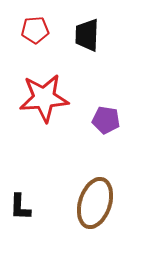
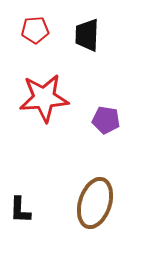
black L-shape: moved 3 px down
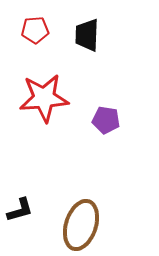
brown ellipse: moved 14 px left, 22 px down
black L-shape: rotated 108 degrees counterclockwise
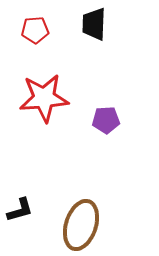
black trapezoid: moved 7 px right, 11 px up
purple pentagon: rotated 12 degrees counterclockwise
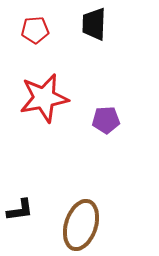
red star: rotated 6 degrees counterclockwise
black L-shape: rotated 8 degrees clockwise
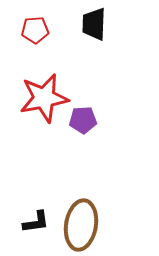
purple pentagon: moved 23 px left
black L-shape: moved 16 px right, 12 px down
brown ellipse: rotated 9 degrees counterclockwise
